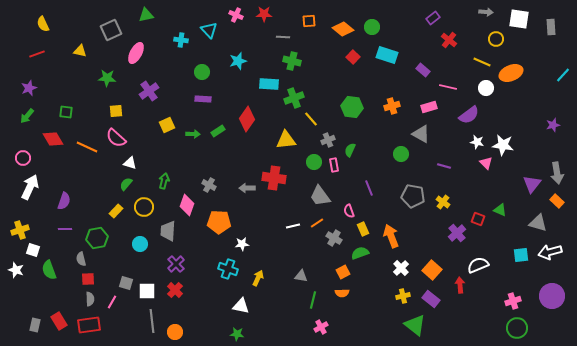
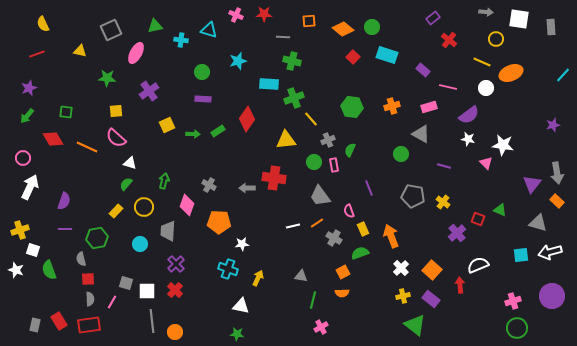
green triangle at (146, 15): moved 9 px right, 11 px down
cyan triangle at (209, 30): rotated 30 degrees counterclockwise
white star at (477, 142): moved 9 px left, 3 px up
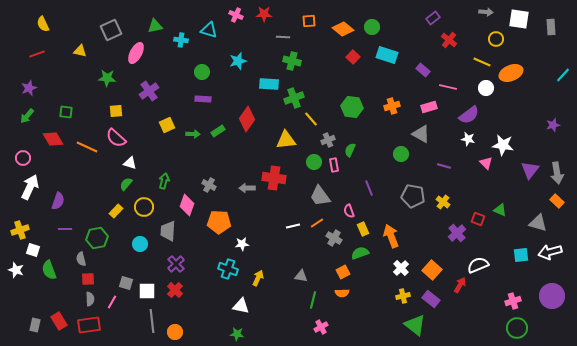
purple triangle at (532, 184): moved 2 px left, 14 px up
purple semicircle at (64, 201): moved 6 px left
red arrow at (460, 285): rotated 35 degrees clockwise
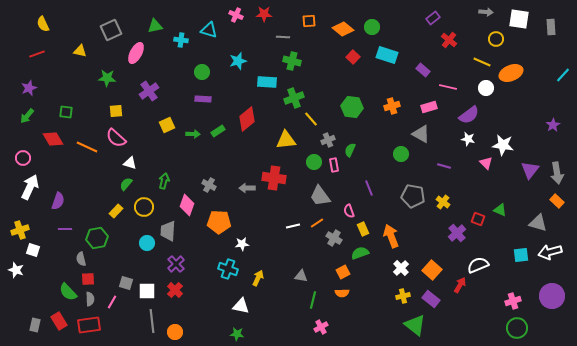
cyan rectangle at (269, 84): moved 2 px left, 2 px up
red diamond at (247, 119): rotated 15 degrees clockwise
purple star at (553, 125): rotated 16 degrees counterclockwise
cyan circle at (140, 244): moved 7 px right, 1 px up
green semicircle at (49, 270): moved 19 px right, 22 px down; rotated 24 degrees counterclockwise
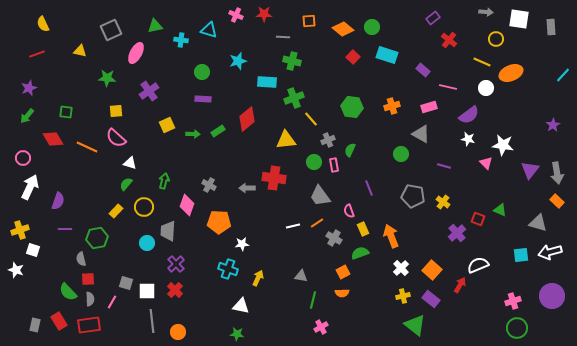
orange circle at (175, 332): moved 3 px right
